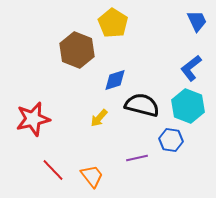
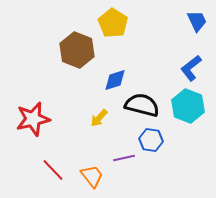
blue hexagon: moved 20 px left
purple line: moved 13 px left
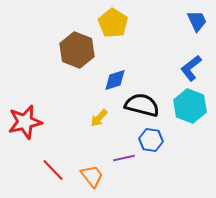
cyan hexagon: moved 2 px right
red star: moved 8 px left, 3 px down
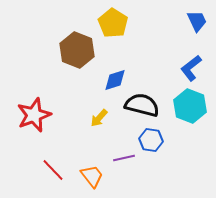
red star: moved 9 px right, 7 px up; rotated 8 degrees counterclockwise
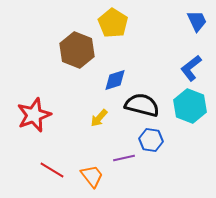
red line: moved 1 px left; rotated 15 degrees counterclockwise
